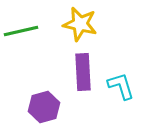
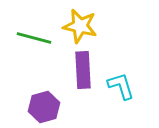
yellow star: moved 2 px down
green line: moved 13 px right, 7 px down; rotated 28 degrees clockwise
purple rectangle: moved 2 px up
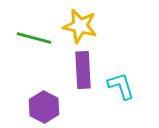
purple hexagon: rotated 16 degrees counterclockwise
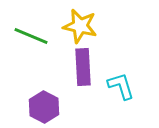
green line: moved 3 px left, 2 px up; rotated 8 degrees clockwise
purple rectangle: moved 3 px up
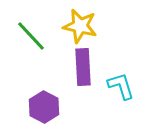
green line: rotated 24 degrees clockwise
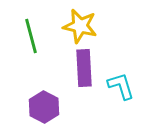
green line: rotated 28 degrees clockwise
purple rectangle: moved 1 px right, 1 px down
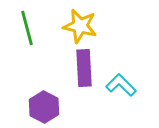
green line: moved 4 px left, 8 px up
cyan L-shape: moved 1 px up; rotated 28 degrees counterclockwise
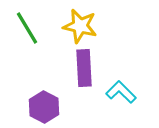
green line: rotated 16 degrees counterclockwise
cyan L-shape: moved 7 px down
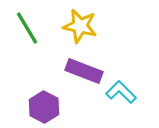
purple rectangle: moved 3 px down; rotated 66 degrees counterclockwise
